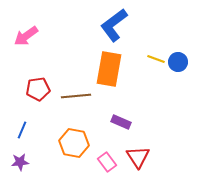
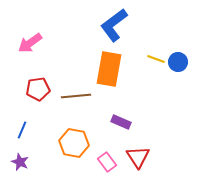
pink arrow: moved 4 px right, 7 px down
purple star: rotated 30 degrees clockwise
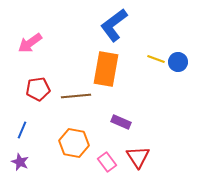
orange rectangle: moved 3 px left
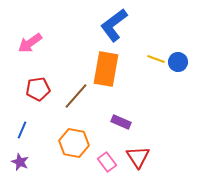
brown line: rotated 44 degrees counterclockwise
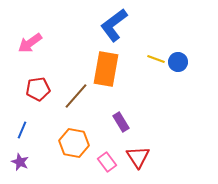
purple rectangle: rotated 36 degrees clockwise
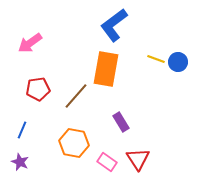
red triangle: moved 2 px down
pink rectangle: rotated 18 degrees counterclockwise
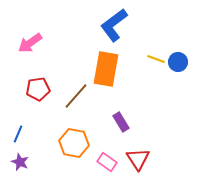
blue line: moved 4 px left, 4 px down
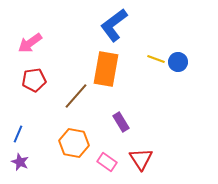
red pentagon: moved 4 px left, 9 px up
red triangle: moved 3 px right
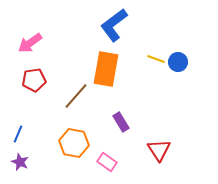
red triangle: moved 18 px right, 9 px up
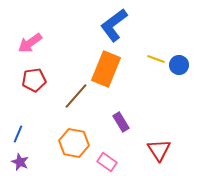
blue circle: moved 1 px right, 3 px down
orange rectangle: rotated 12 degrees clockwise
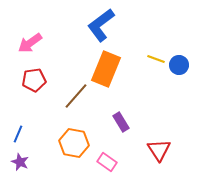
blue L-shape: moved 13 px left
